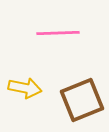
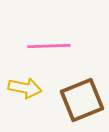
pink line: moved 9 px left, 13 px down
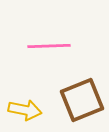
yellow arrow: moved 22 px down
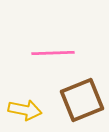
pink line: moved 4 px right, 7 px down
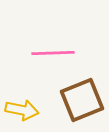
yellow arrow: moved 3 px left
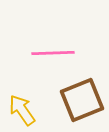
yellow arrow: rotated 136 degrees counterclockwise
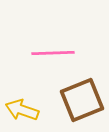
yellow arrow: rotated 36 degrees counterclockwise
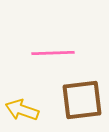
brown square: rotated 15 degrees clockwise
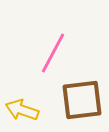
pink line: rotated 60 degrees counterclockwise
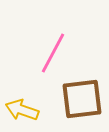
brown square: moved 1 px up
